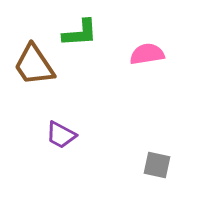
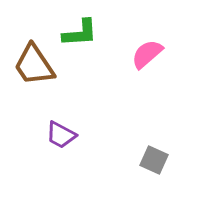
pink semicircle: rotated 32 degrees counterclockwise
gray square: moved 3 px left, 5 px up; rotated 12 degrees clockwise
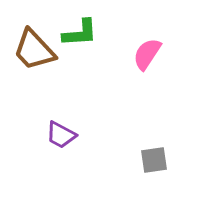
pink semicircle: rotated 16 degrees counterclockwise
brown trapezoid: moved 15 px up; rotated 9 degrees counterclockwise
gray square: rotated 32 degrees counterclockwise
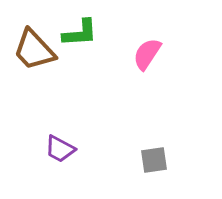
purple trapezoid: moved 1 px left, 14 px down
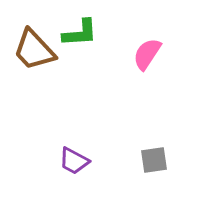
purple trapezoid: moved 14 px right, 12 px down
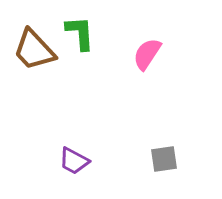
green L-shape: rotated 90 degrees counterclockwise
gray square: moved 10 px right, 1 px up
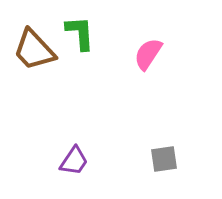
pink semicircle: moved 1 px right
purple trapezoid: rotated 84 degrees counterclockwise
